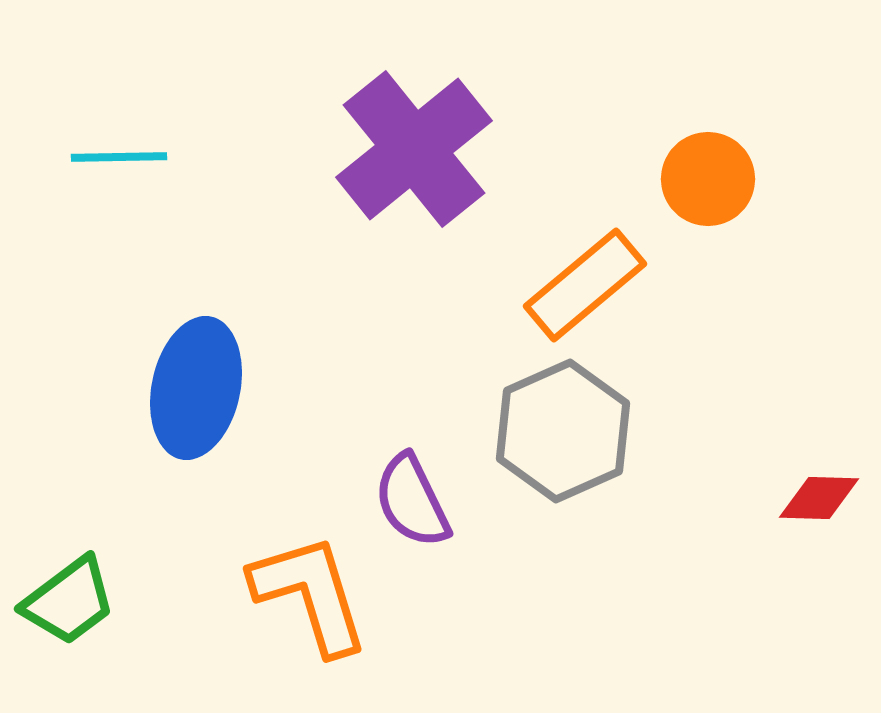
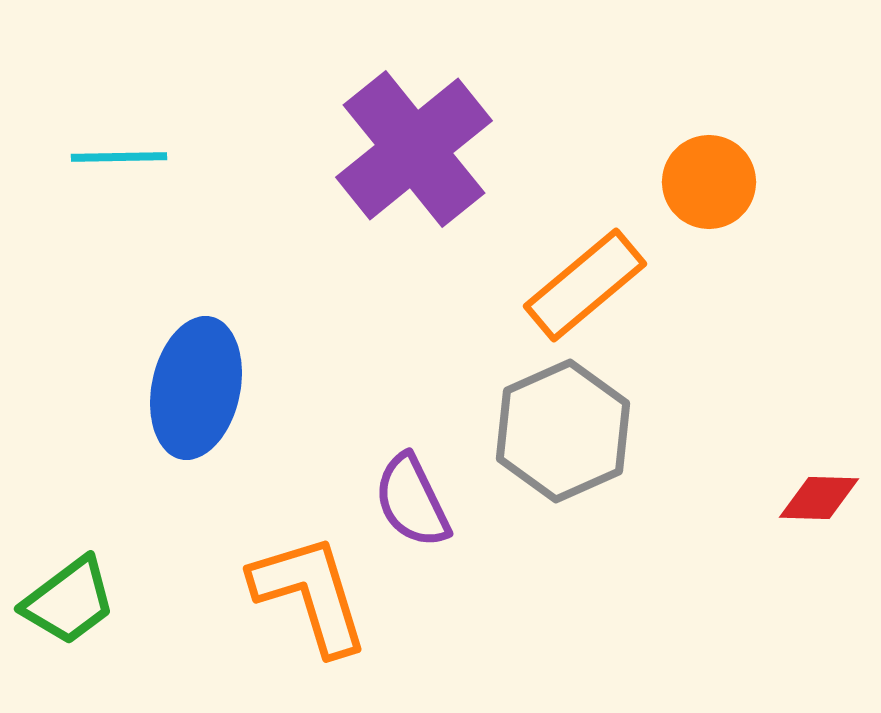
orange circle: moved 1 px right, 3 px down
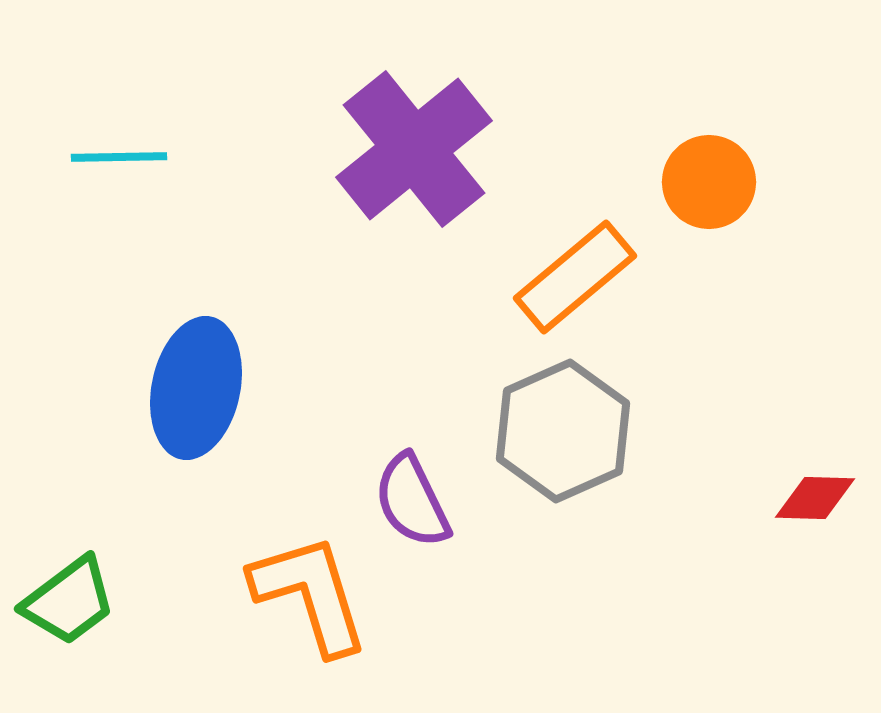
orange rectangle: moved 10 px left, 8 px up
red diamond: moved 4 px left
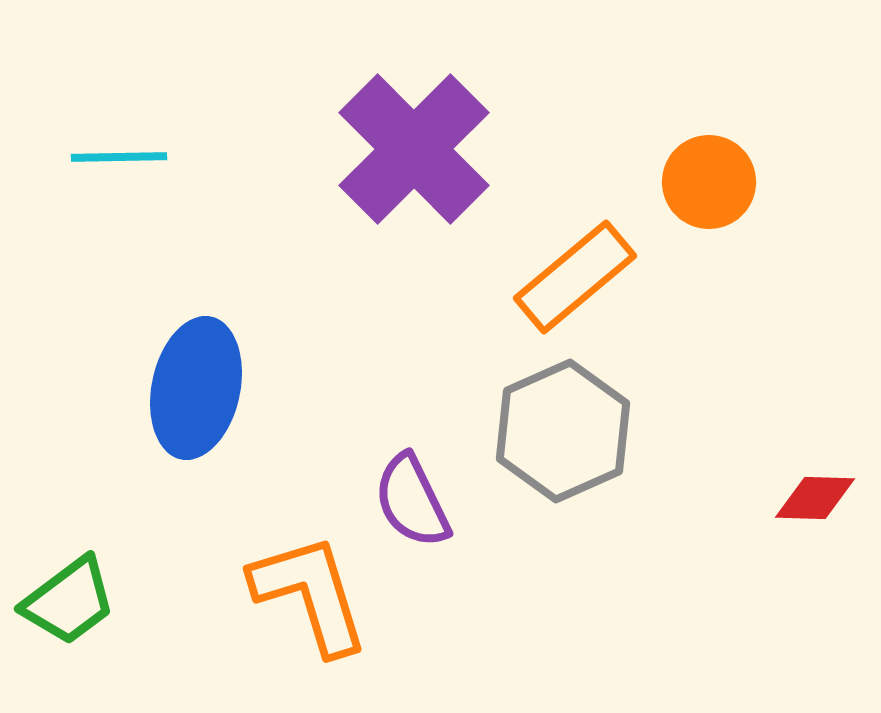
purple cross: rotated 6 degrees counterclockwise
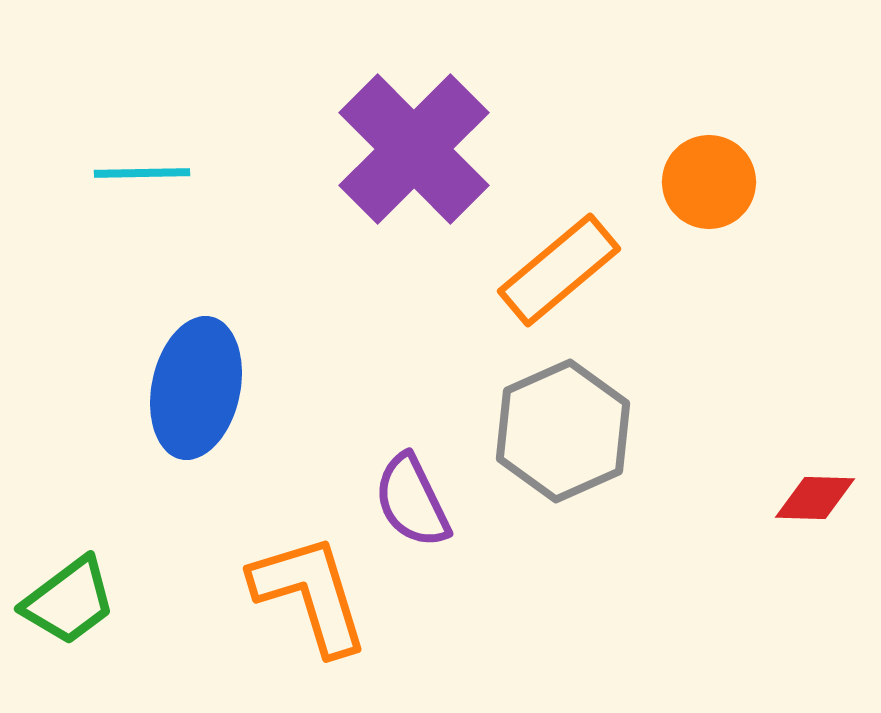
cyan line: moved 23 px right, 16 px down
orange rectangle: moved 16 px left, 7 px up
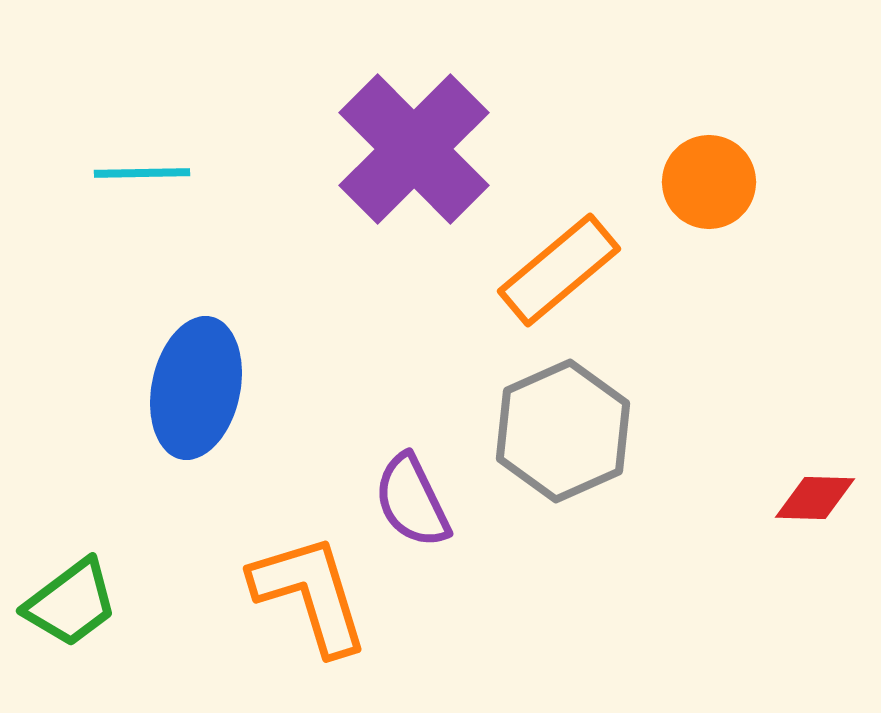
green trapezoid: moved 2 px right, 2 px down
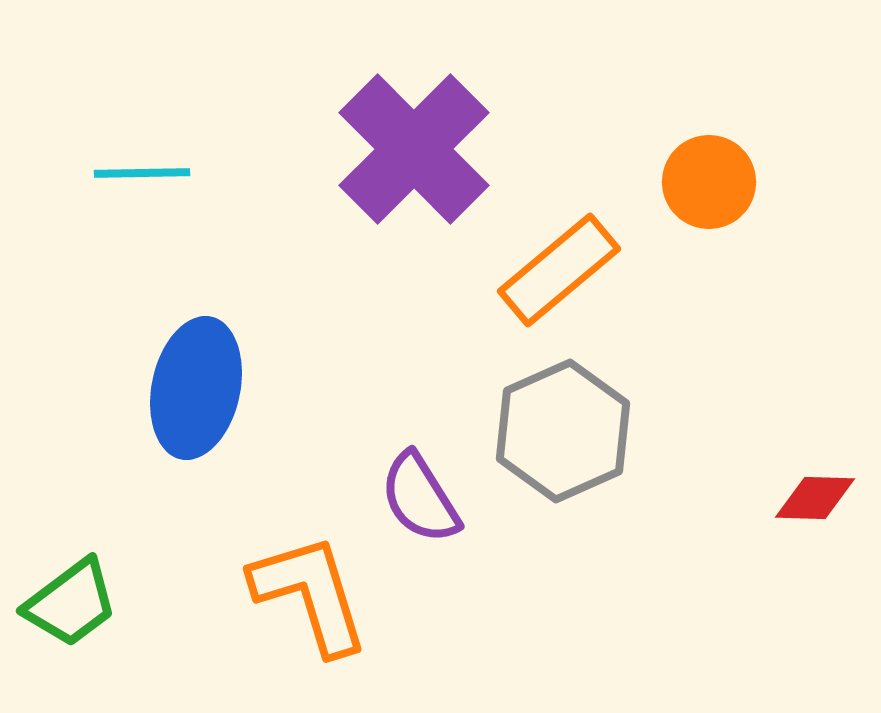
purple semicircle: moved 8 px right, 3 px up; rotated 6 degrees counterclockwise
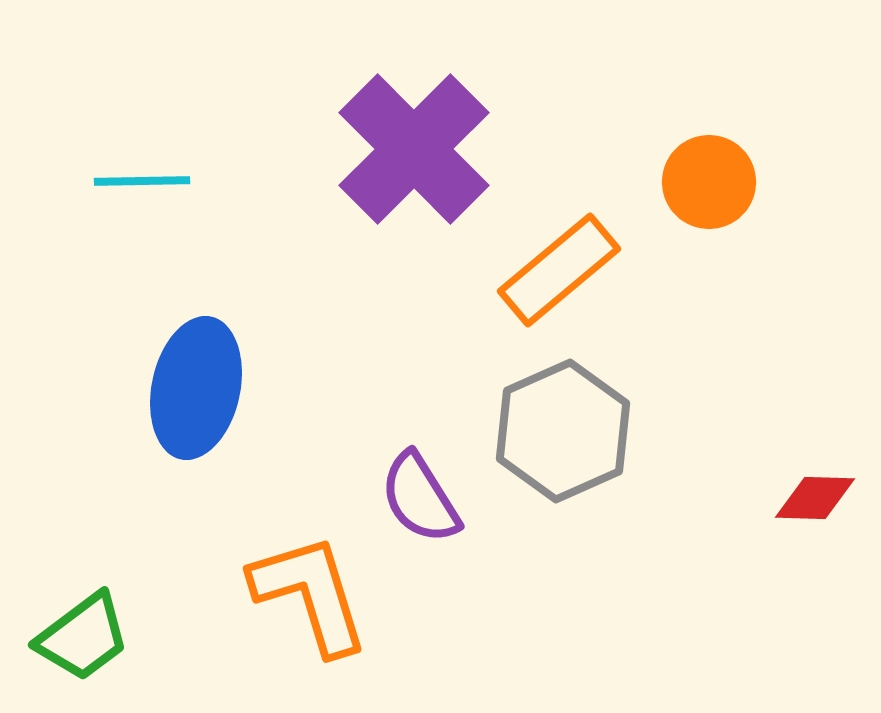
cyan line: moved 8 px down
green trapezoid: moved 12 px right, 34 px down
